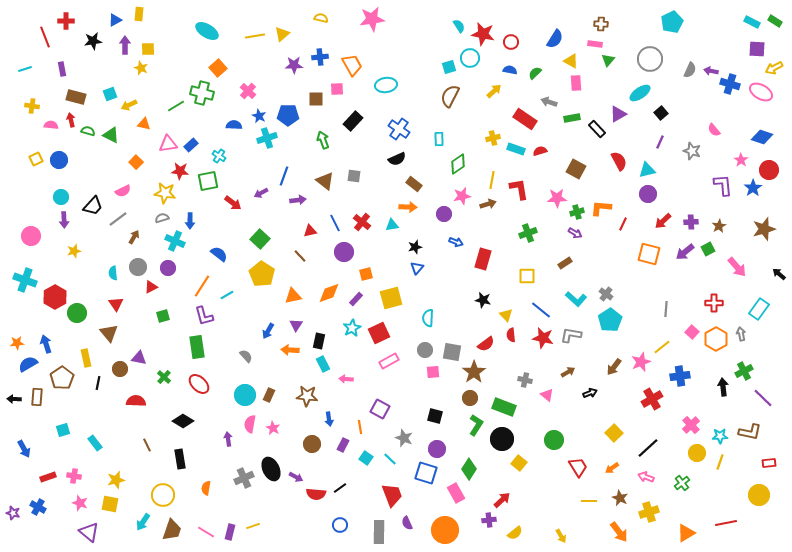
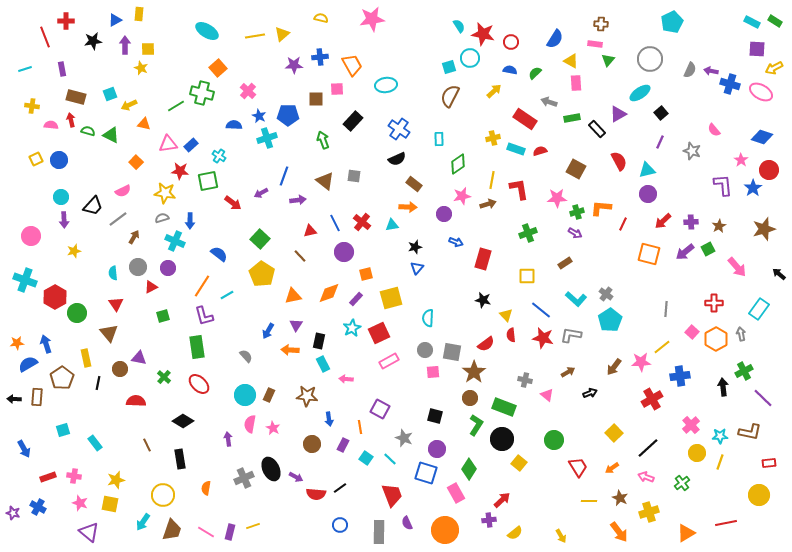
pink star at (641, 362): rotated 18 degrees clockwise
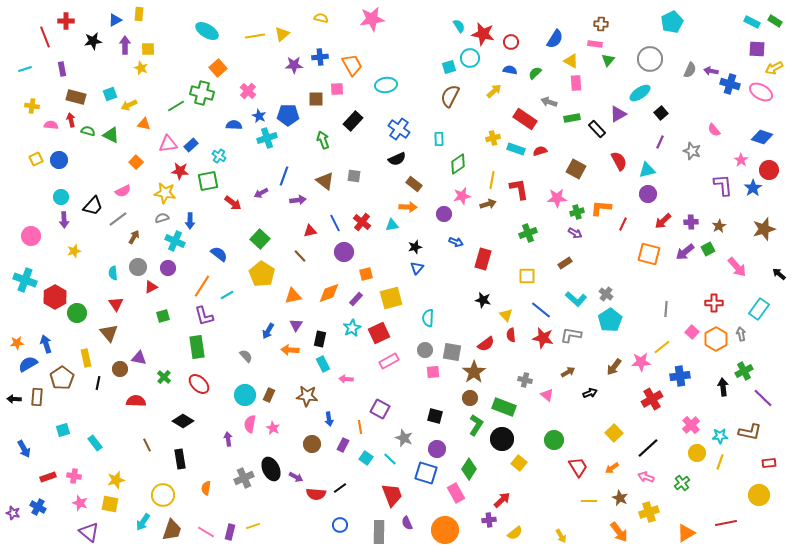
black rectangle at (319, 341): moved 1 px right, 2 px up
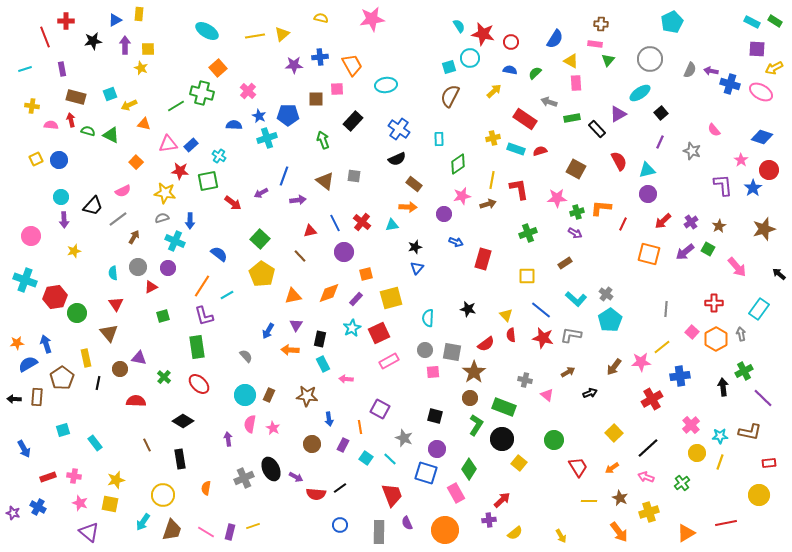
purple cross at (691, 222): rotated 32 degrees counterclockwise
green square at (708, 249): rotated 32 degrees counterclockwise
red hexagon at (55, 297): rotated 20 degrees clockwise
black star at (483, 300): moved 15 px left, 9 px down
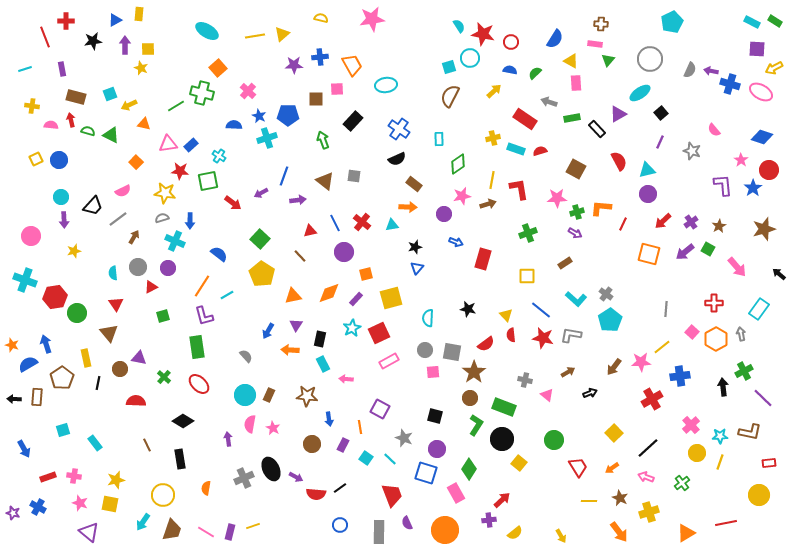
orange star at (17, 343): moved 5 px left, 2 px down; rotated 24 degrees clockwise
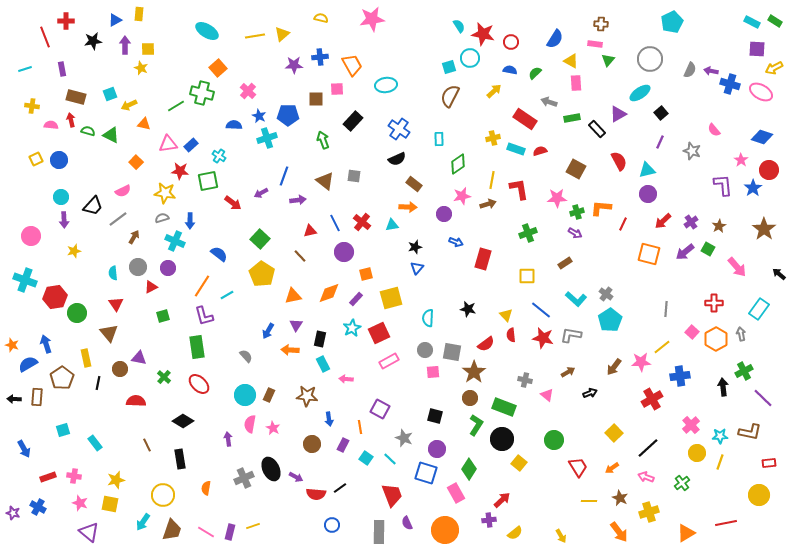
brown star at (764, 229): rotated 20 degrees counterclockwise
blue circle at (340, 525): moved 8 px left
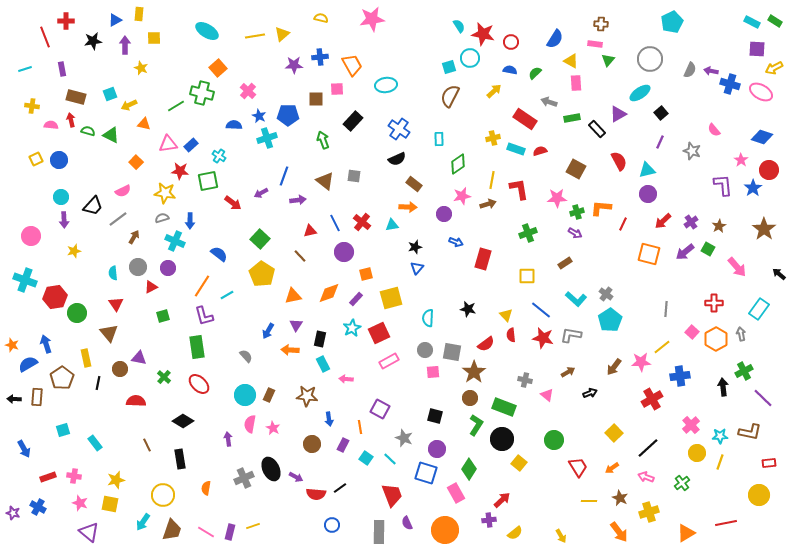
yellow square at (148, 49): moved 6 px right, 11 px up
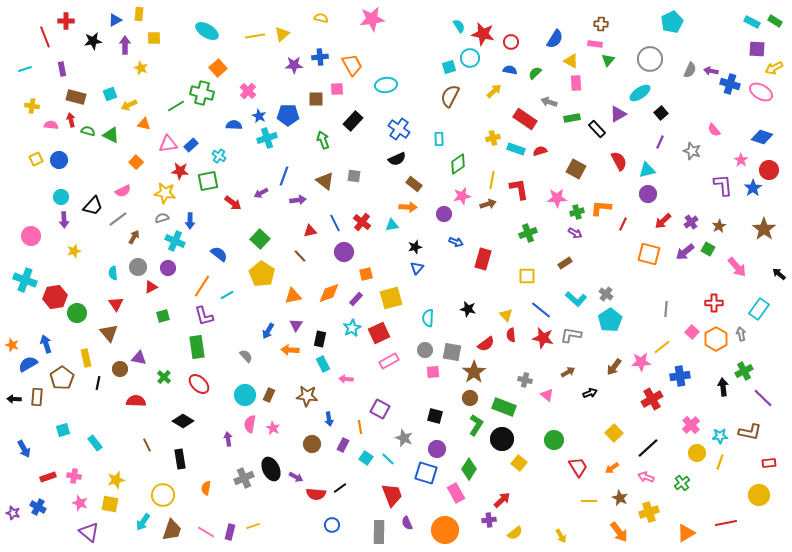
cyan line at (390, 459): moved 2 px left
